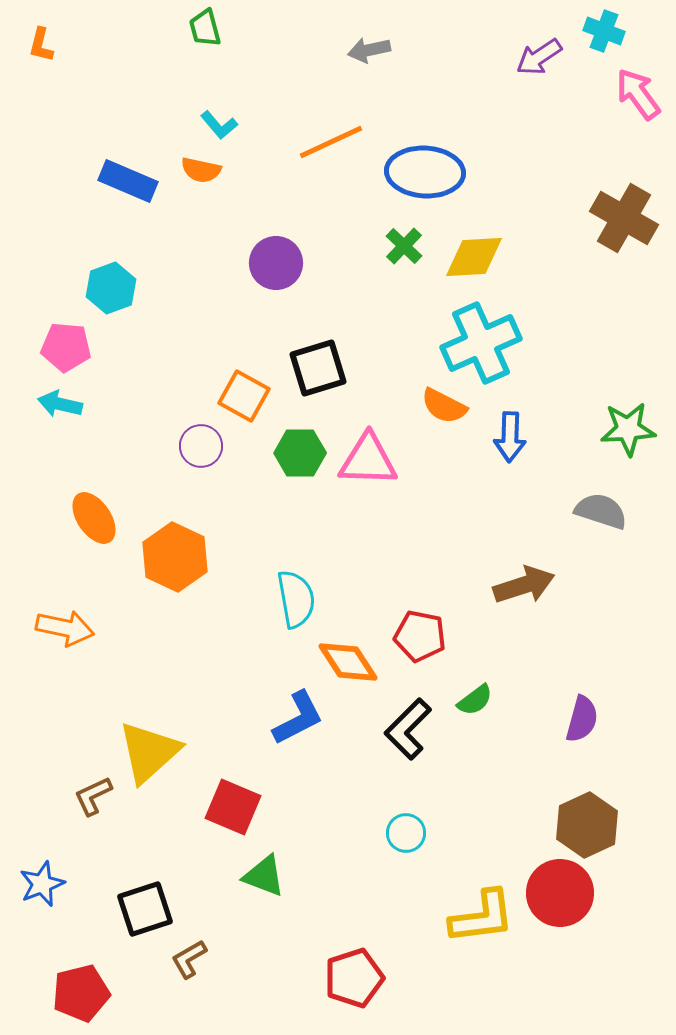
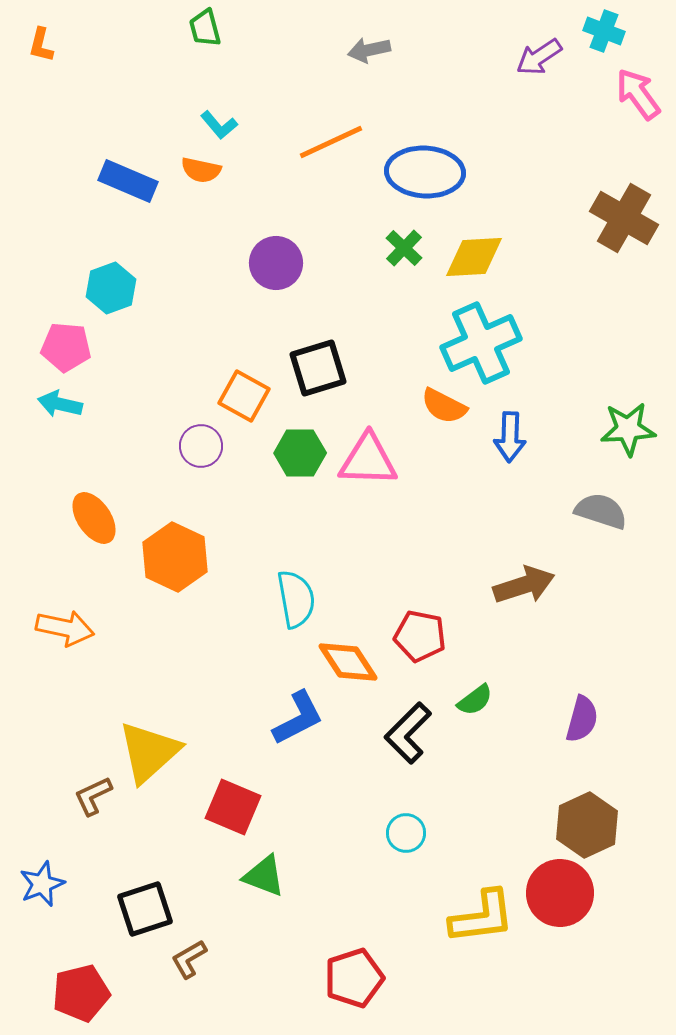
green cross at (404, 246): moved 2 px down
black L-shape at (408, 729): moved 4 px down
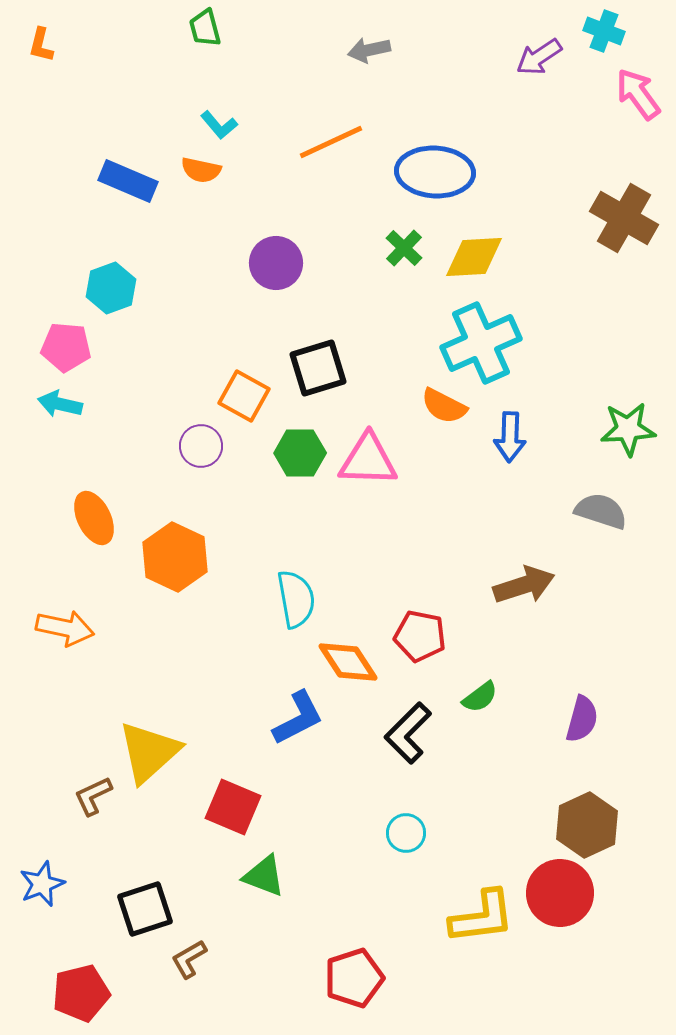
blue ellipse at (425, 172): moved 10 px right
orange ellipse at (94, 518): rotated 8 degrees clockwise
green semicircle at (475, 700): moved 5 px right, 3 px up
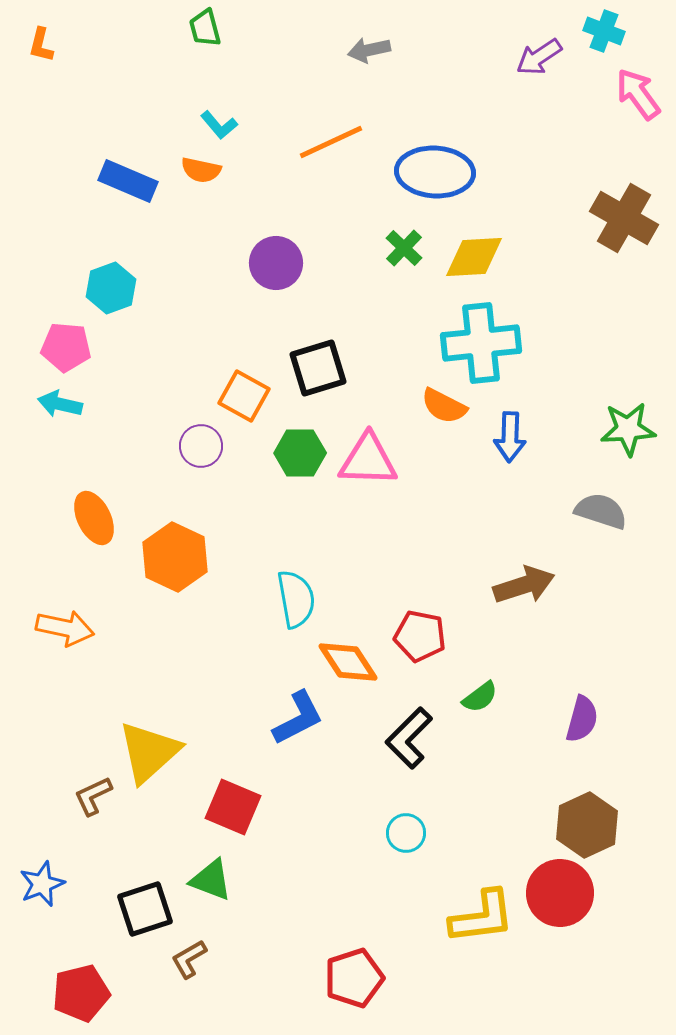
cyan cross at (481, 343): rotated 18 degrees clockwise
black L-shape at (408, 733): moved 1 px right, 5 px down
green triangle at (264, 876): moved 53 px left, 4 px down
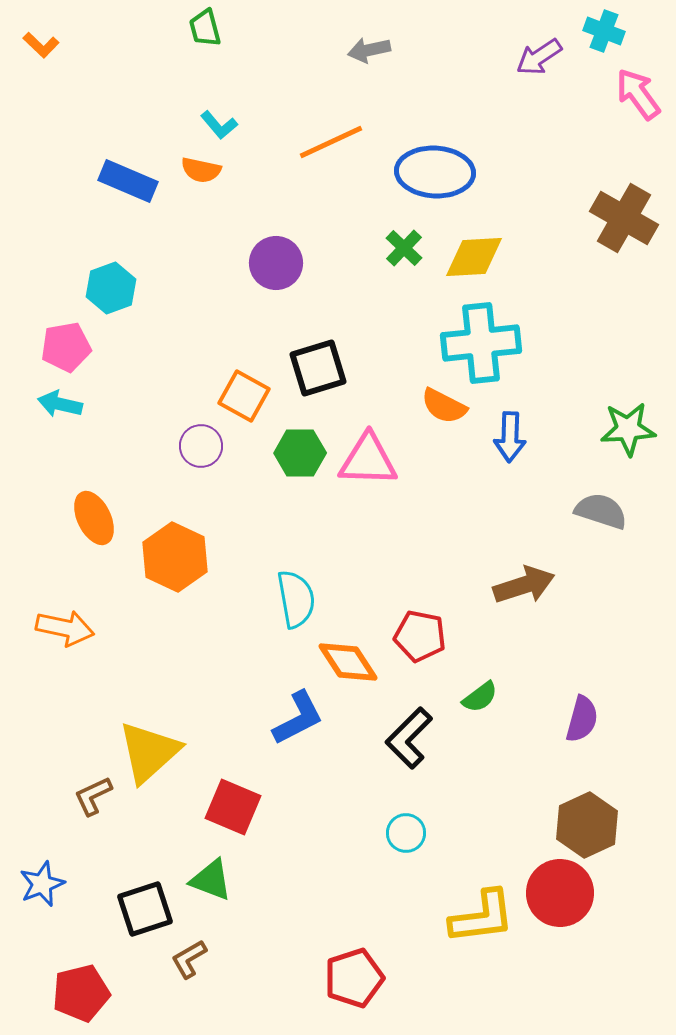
orange L-shape at (41, 45): rotated 60 degrees counterclockwise
pink pentagon at (66, 347): rotated 15 degrees counterclockwise
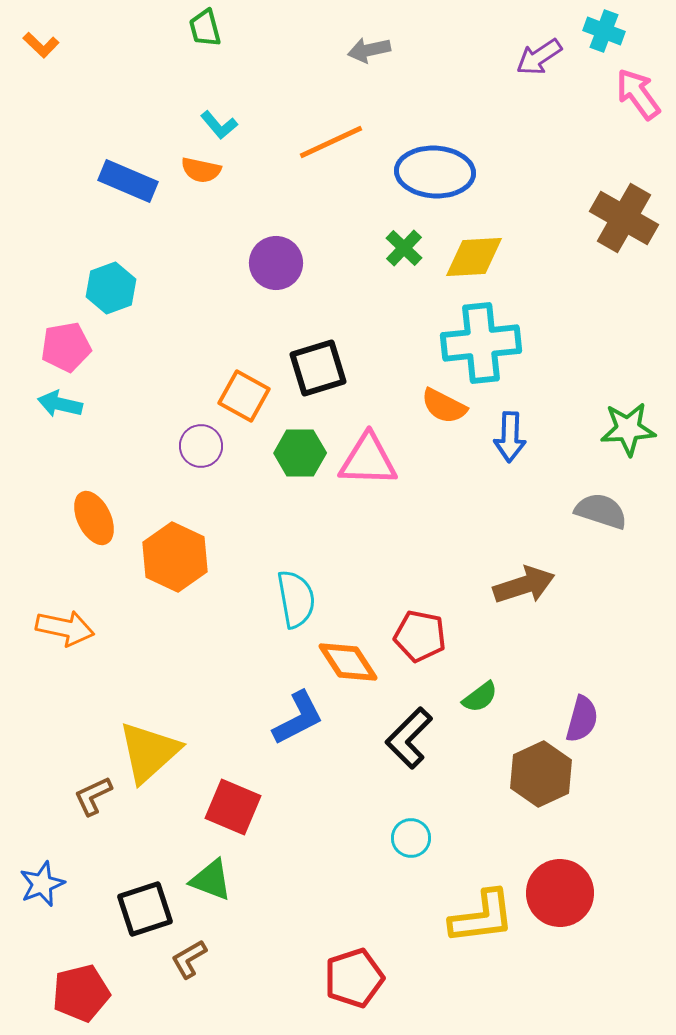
brown hexagon at (587, 825): moved 46 px left, 51 px up
cyan circle at (406, 833): moved 5 px right, 5 px down
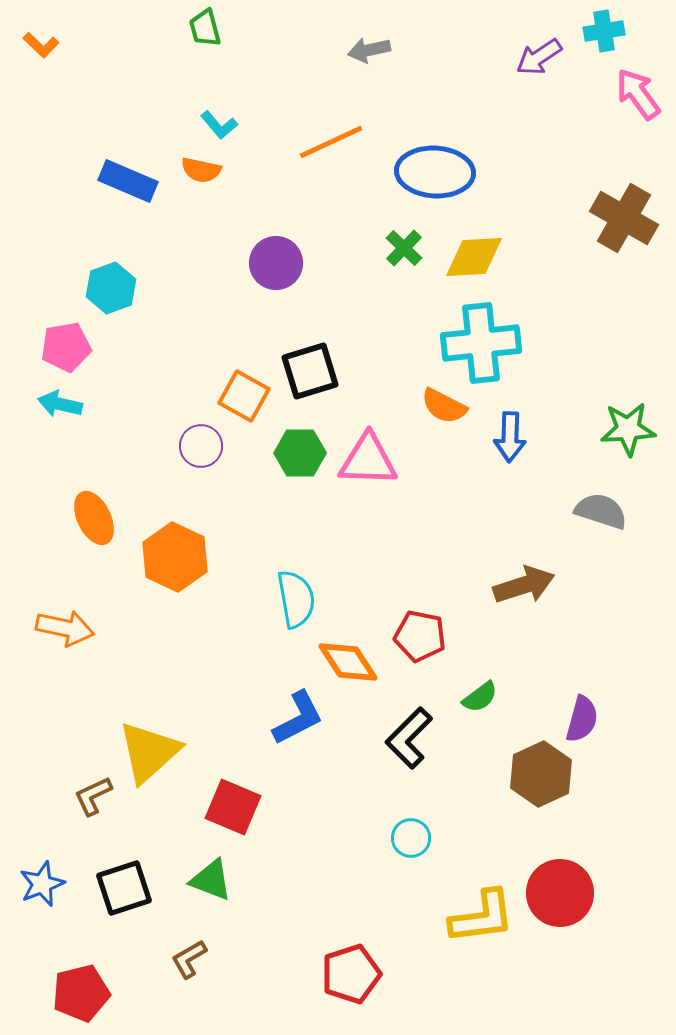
cyan cross at (604, 31): rotated 30 degrees counterclockwise
black square at (318, 368): moved 8 px left, 3 px down
black square at (145, 909): moved 21 px left, 21 px up
red pentagon at (354, 978): moved 3 px left, 4 px up
